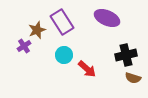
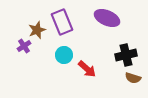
purple rectangle: rotated 10 degrees clockwise
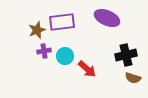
purple rectangle: rotated 75 degrees counterclockwise
purple cross: moved 20 px right, 5 px down; rotated 24 degrees clockwise
cyan circle: moved 1 px right, 1 px down
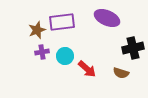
purple cross: moved 2 px left, 1 px down
black cross: moved 7 px right, 7 px up
brown semicircle: moved 12 px left, 5 px up
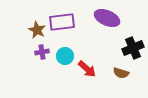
brown star: rotated 24 degrees counterclockwise
black cross: rotated 10 degrees counterclockwise
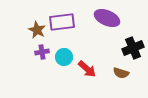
cyan circle: moved 1 px left, 1 px down
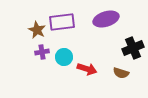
purple ellipse: moved 1 px left, 1 px down; rotated 40 degrees counterclockwise
red arrow: rotated 24 degrees counterclockwise
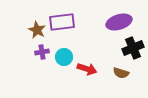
purple ellipse: moved 13 px right, 3 px down
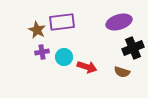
red arrow: moved 2 px up
brown semicircle: moved 1 px right, 1 px up
